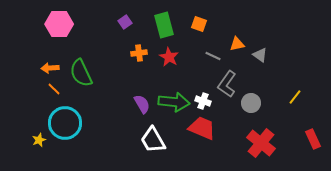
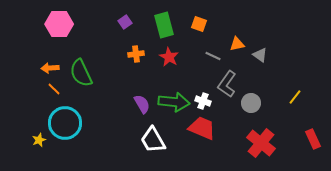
orange cross: moved 3 px left, 1 px down
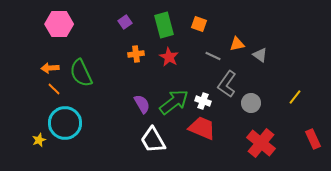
green arrow: rotated 44 degrees counterclockwise
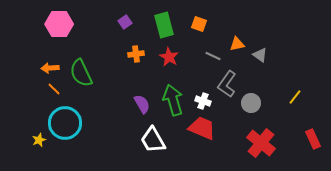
green arrow: moved 1 px left, 2 px up; rotated 68 degrees counterclockwise
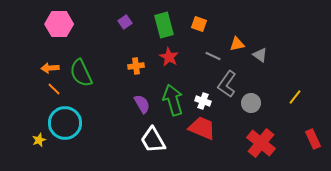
orange cross: moved 12 px down
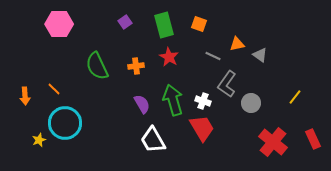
orange arrow: moved 25 px left, 28 px down; rotated 90 degrees counterclockwise
green semicircle: moved 16 px right, 7 px up
red trapezoid: rotated 36 degrees clockwise
red cross: moved 12 px right, 1 px up
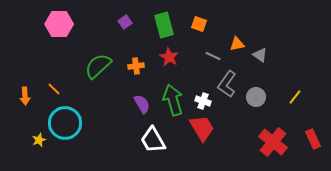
green semicircle: moved 1 px right; rotated 72 degrees clockwise
gray circle: moved 5 px right, 6 px up
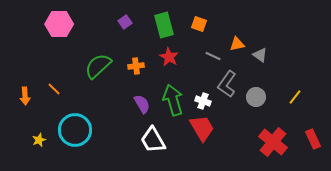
cyan circle: moved 10 px right, 7 px down
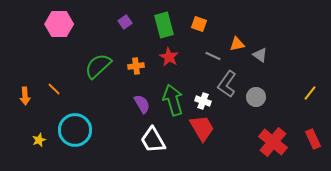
yellow line: moved 15 px right, 4 px up
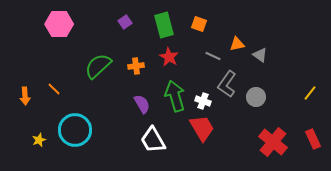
green arrow: moved 2 px right, 4 px up
